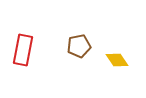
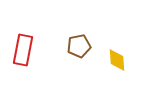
yellow diamond: rotated 30 degrees clockwise
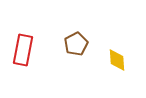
brown pentagon: moved 3 px left, 2 px up; rotated 15 degrees counterclockwise
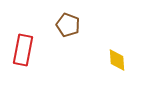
brown pentagon: moved 8 px left, 19 px up; rotated 25 degrees counterclockwise
